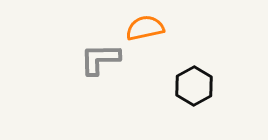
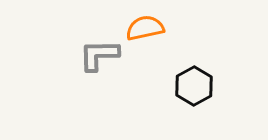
gray L-shape: moved 1 px left, 4 px up
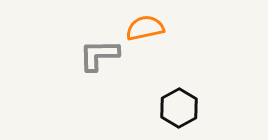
black hexagon: moved 15 px left, 22 px down
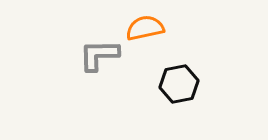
black hexagon: moved 24 px up; rotated 18 degrees clockwise
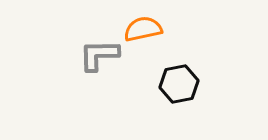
orange semicircle: moved 2 px left, 1 px down
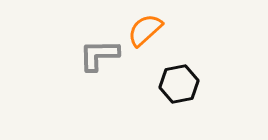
orange semicircle: moved 2 px right, 1 px down; rotated 30 degrees counterclockwise
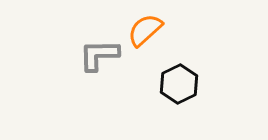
black hexagon: rotated 15 degrees counterclockwise
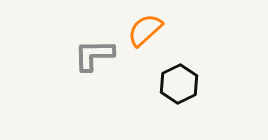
gray L-shape: moved 5 px left
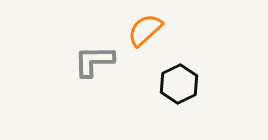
gray L-shape: moved 6 px down
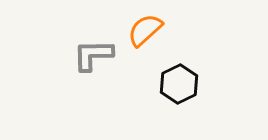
gray L-shape: moved 1 px left, 6 px up
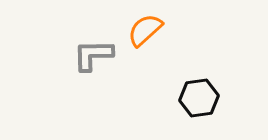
black hexagon: moved 20 px right, 14 px down; rotated 18 degrees clockwise
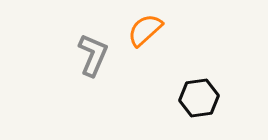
gray L-shape: rotated 114 degrees clockwise
